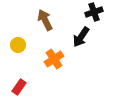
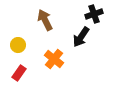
black cross: moved 2 px down
orange cross: rotated 18 degrees counterclockwise
red rectangle: moved 14 px up
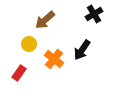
black cross: rotated 12 degrees counterclockwise
brown arrow: rotated 105 degrees counterclockwise
black arrow: moved 1 px right, 13 px down
yellow circle: moved 11 px right, 1 px up
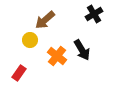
yellow circle: moved 1 px right, 4 px up
black arrow: rotated 65 degrees counterclockwise
orange cross: moved 3 px right, 3 px up
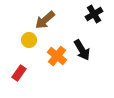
yellow circle: moved 1 px left
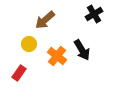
yellow circle: moved 4 px down
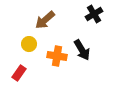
orange cross: rotated 30 degrees counterclockwise
